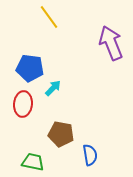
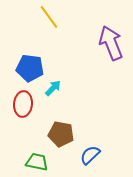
blue semicircle: rotated 125 degrees counterclockwise
green trapezoid: moved 4 px right
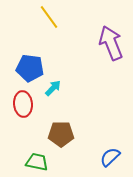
red ellipse: rotated 10 degrees counterclockwise
brown pentagon: rotated 10 degrees counterclockwise
blue semicircle: moved 20 px right, 2 px down
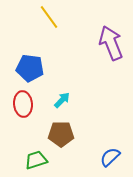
cyan arrow: moved 9 px right, 12 px down
green trapezoid: moved 1 px left, 2 px up; rotated 30 degrees counterclockwise
